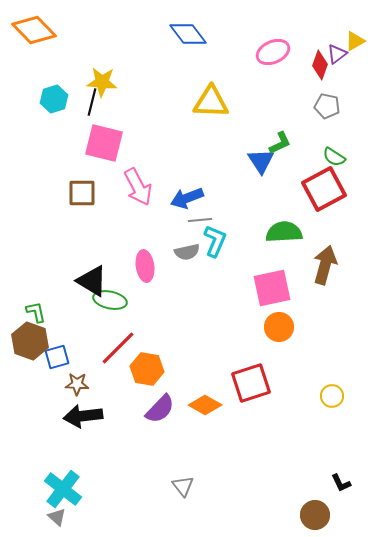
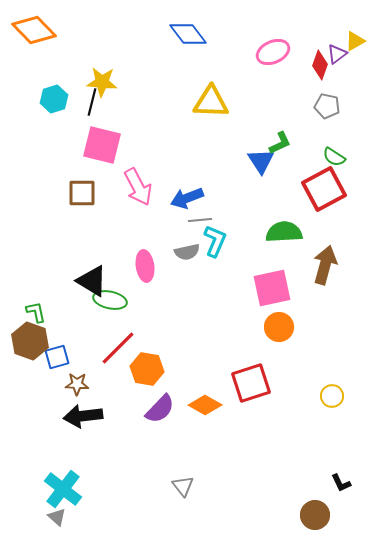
pink square at (104, 143): moved 2 px left, 2 px down
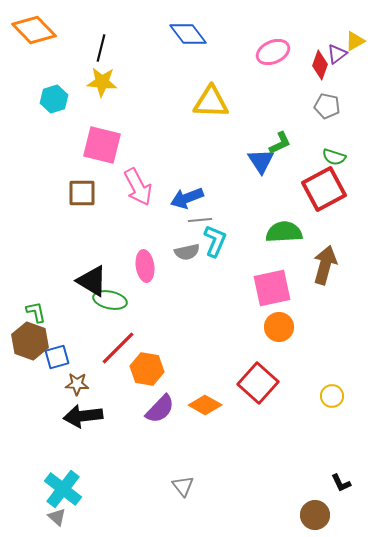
black line at (92, 102): moved 9 px right, 54 px up
green semicircle at (334, 157): rotated 15 degrees counterclockwise
red square at (251, 383): moved 7 px right; rotated 30 degrees counterclockwise
